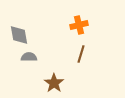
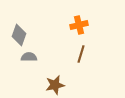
gray diamond: rotated 30 degrees clockwise
brown star: moved 1 px right, 2 px down; rotated 24 degrees clockwise
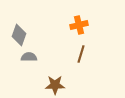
brown star: rotated 12 degrees clockwise
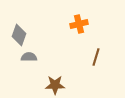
orange cross: moved 1 px up
brown line: moved 15 px right, 3 px down
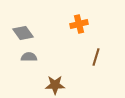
gray diamond: moved 4 px right, 2 px up; rotated 55 degrees counterclockwise
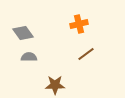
brown line: moved 10 px left, 3 px up; rotated 36 degrees clockwise
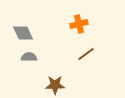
gray diamond: rotated 10 degrees clockwise
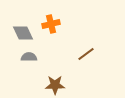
orange cross: moved 28 px left
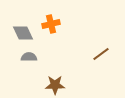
brown line: moved 15 px right
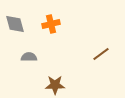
gray diamond: moved 8 px left, 9 px up; rotated 10 degrees clockwise
